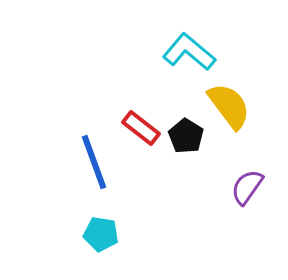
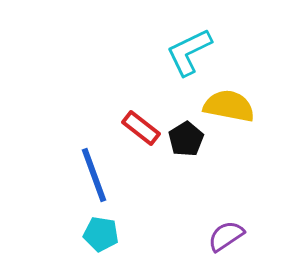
cyan L-shape: rotated 66 degrees counterclockwise
yellow semicircle: rotated 42 degrees counterclockwise
black pentagon: moved 3 px down; rotated 8 degrees clockwise
blue line: moved 13 px down
purple semicircle: moved 21 px left, 49 px down; rotated 21 degrees clockwise
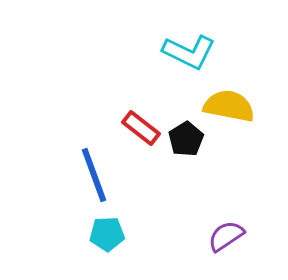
cyan L-shape: rotated 128 degrees counterclockwise
cyan pentagon: moved 6 px right; rotated 12 degrees counterclockwise
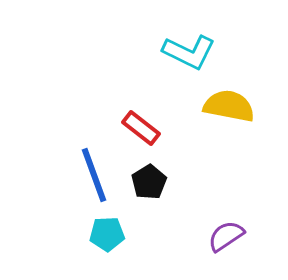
black pentagon: moved 37 px left, 43 px down
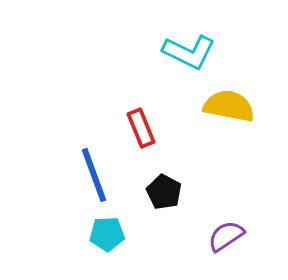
red rectangle: rotated 30 degrees clockwise
black pentagon: moved 15 px right, 10 px down; rotated 12 degrees counterclockwise
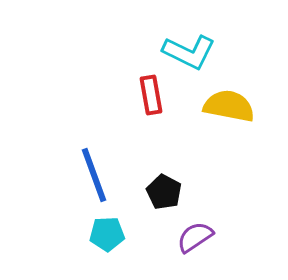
red rectangle: moved 10 px right, 33 px up; rotated 12 degrees clockwise
purple semicircle: moved 31 px left, 1 px down
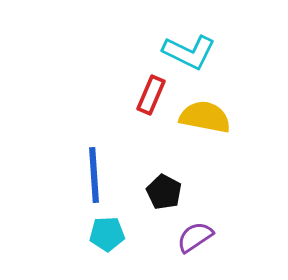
red rectangle: rotated 33 degrees clockwise
yellow semicircle: moved 24 px left, 11 px down
blue line: rotated 16 degrees clockwise
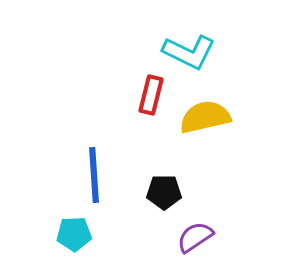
red rectangle: rotated 9 degrees counterclockwise
yellow semicircle: rotated 24 degrees counterclockwise
black pentagon: rotated 28 degrees counterclockwise
cyan pentagon: moved 33 px left
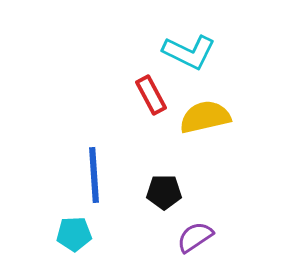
red rectangle: rotated 42 degrees counterclockwise
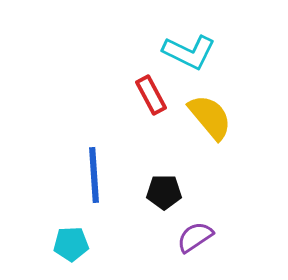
yellow semicircle: moved 5 px right; rotated 63 degrees clockwise
cyan pentagon: moved 3 px left, 10 px down
